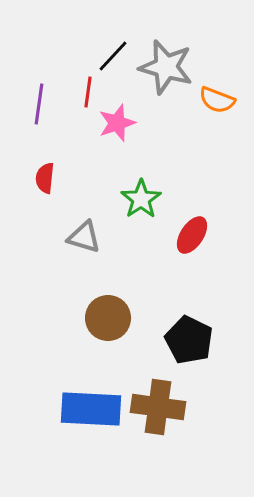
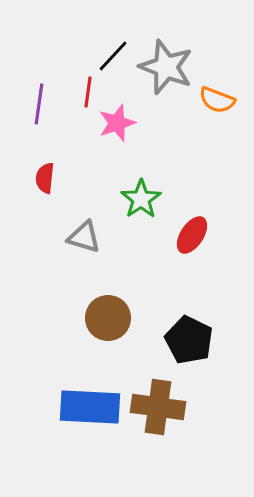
gray star: rotated 6 degrees clockwise
blue rectangle: moved 1 px left, 2 px up
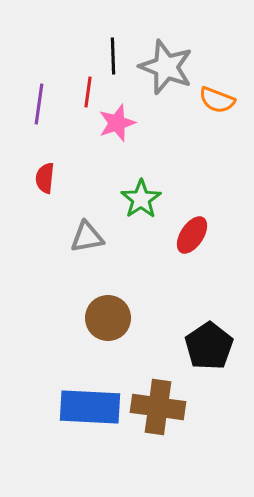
black line: rotated 45 degrees counterclockwise
gray triangle: moved 3 px right; rotated 27 degrees counterclockwise
black pentagon: moved 20 px right, 6 px down; rotated 12 degrees clockwise
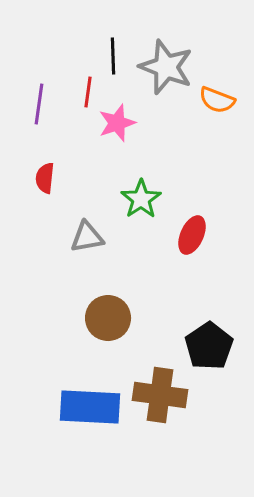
red ellipse: rotated 9 degrees counterclockwise
brown cross: moved 2 px right, 12 px up
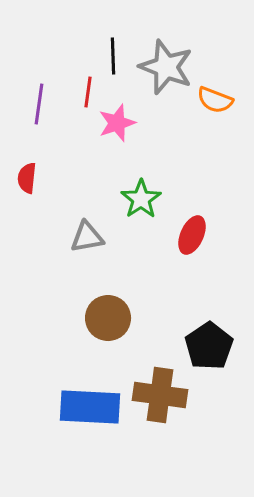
orange semicircle: moved 2 px left
red semicircle: moved 18 px left
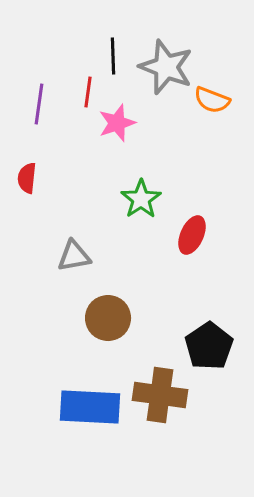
orange semicircle: moved 3 px left
gray triangle: moved 13 px left, 19 px down
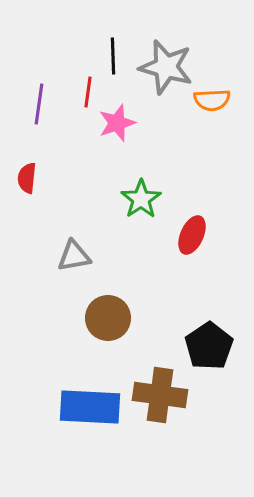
gray star: rotated 6 degrees counterclockwise
orange semicircle: rotated 24 degrees counterclockwise
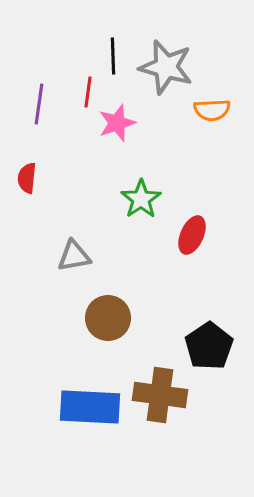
orange semicircle: moved 10 px down
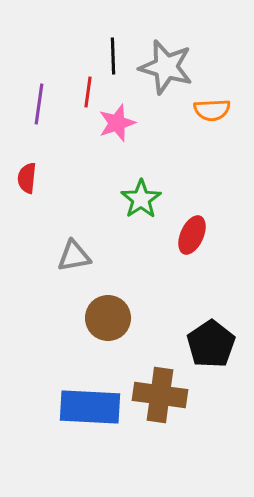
black pentagon: moved 2 px right, 2 px up
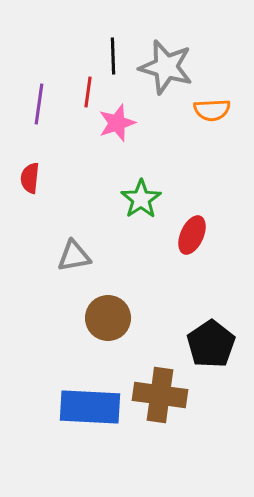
red semicircle: moved 3 px right
